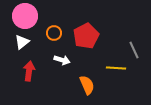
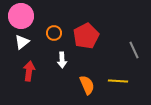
pink circle: moved 4 px left
white arrow: rotated 70 degrees clockwise
yellow line: moved 2 px right, 13 px down
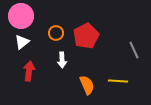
orange circle: moved 2 px right
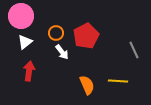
white triangle: moved 3 px right
white arrow: moved 8 px up; rotated 35 degrees counterclockwise
